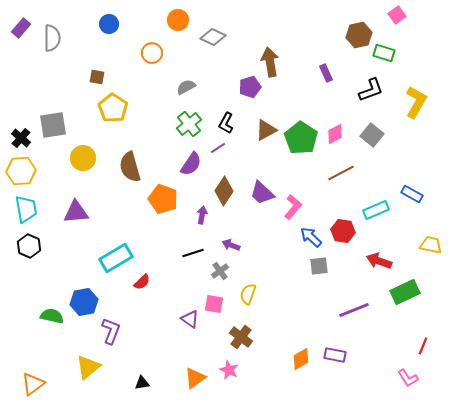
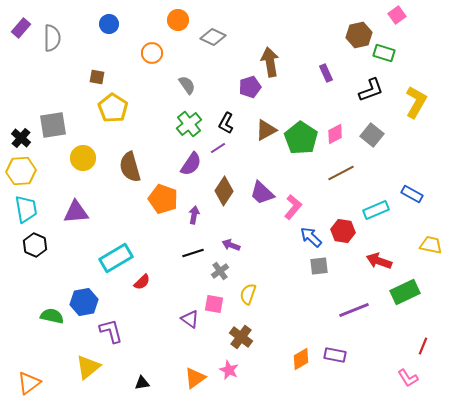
gray semicircle at (186, 87): moved 1 px right, 2 px up; rotated 84 degrees clockwise
purple arrow at (202, 215): moved 8 px left
black hexagon at (29, 246): moved 6 px right, 1 px up
purple L-shape at (111, 331): rotated 36 degrees counterclockwise
orange triangle at (33, 384): moved 4 px left, 1 px up
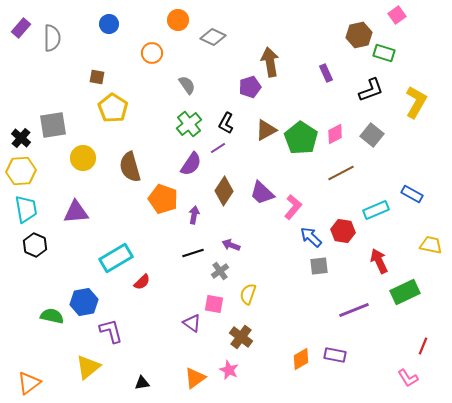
red arrow at (379, 261): rotated 45 degrees clockwise
purple triangle at (190, 319): moved 2 px right, 4 px down
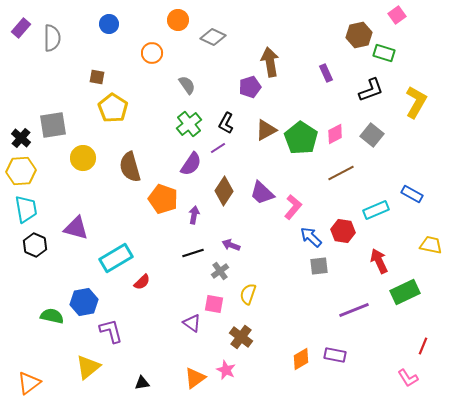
purple triangle at (76, 212): moved 16 px down; rotated 20 degrees clockwise
pink star at (229, 370): moved 3 px left
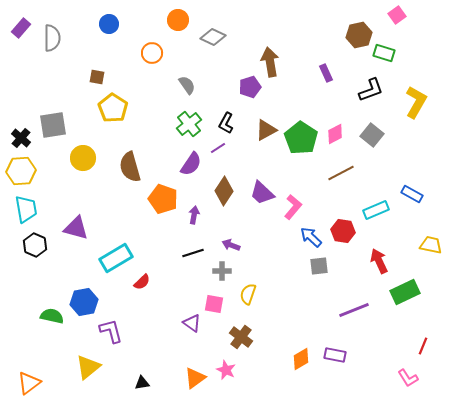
gray cross at (220, 271): moved 2 px right; rotated 36 degrees clockwise
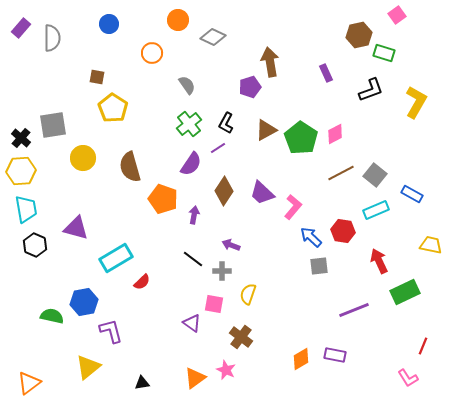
gray square at (372, 135): moved 3 px right, 40 px down
black line at (193, 253): moved 6 px down; rotated 55 degrees clockwise
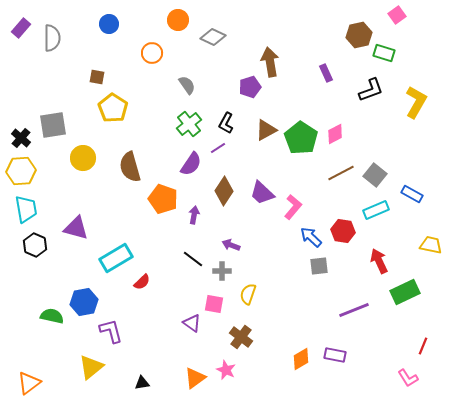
yellow triangle at (88, 367): moved 3 px right
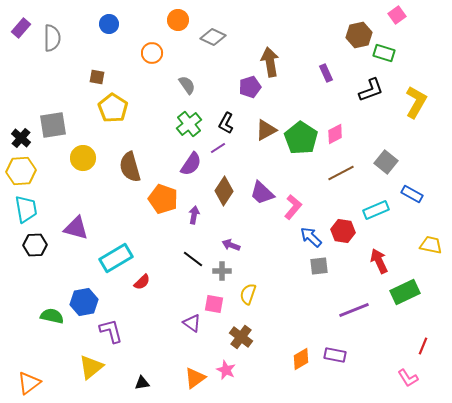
gray square at (375, 175): moved 11 px right, 13 px up
black hexagon at (35, 245): rotated 25 degrees counterclockwise
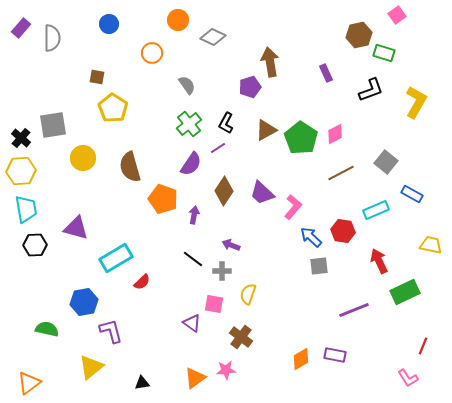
green semicircle at (52, 316): moved 5 px left, 13 px down
pink star at (226, 370): rotated 30 degrees counterclockwise
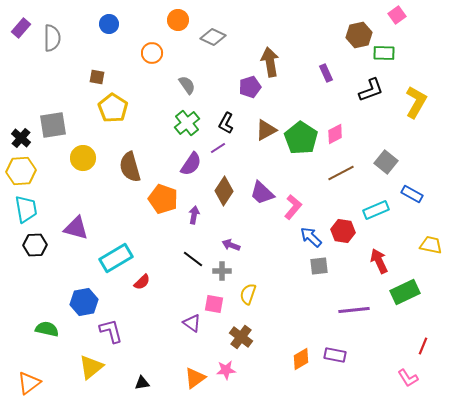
green rectangle at (384, 53): rotated 15 degrees counterclockwise
green cross at (189, 124): moved 2 px left, 1 px up
purple line at (354, 310): rotated 16 degrees clockwise
